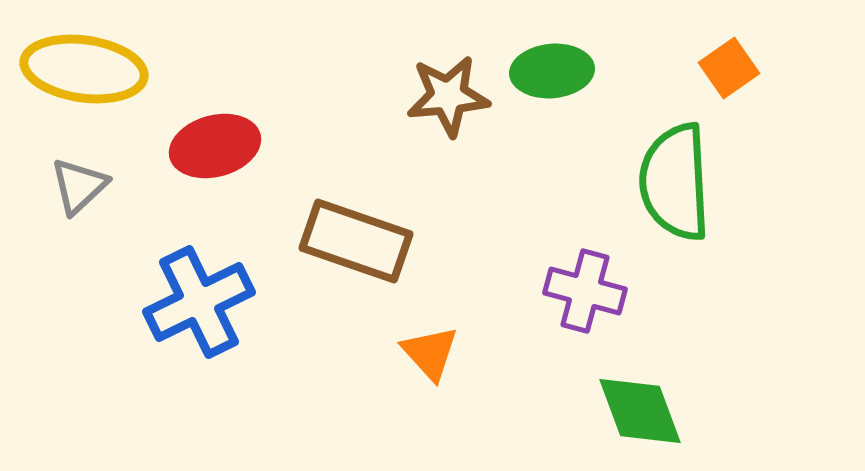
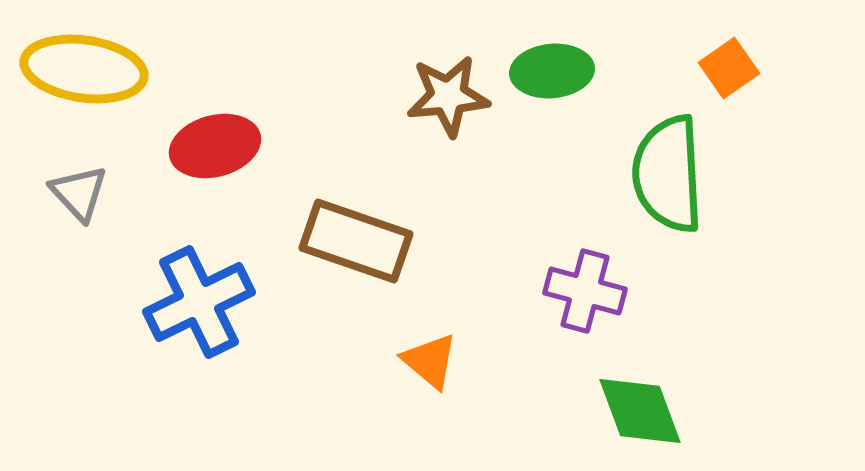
green semicircle: moved 7 px left, 8 px up
gray triangle: moved 7 px down; rotated 30 degrees counterclockwise
orange triangle: moved 8 px down; rotated 8 degrees counterclockwise
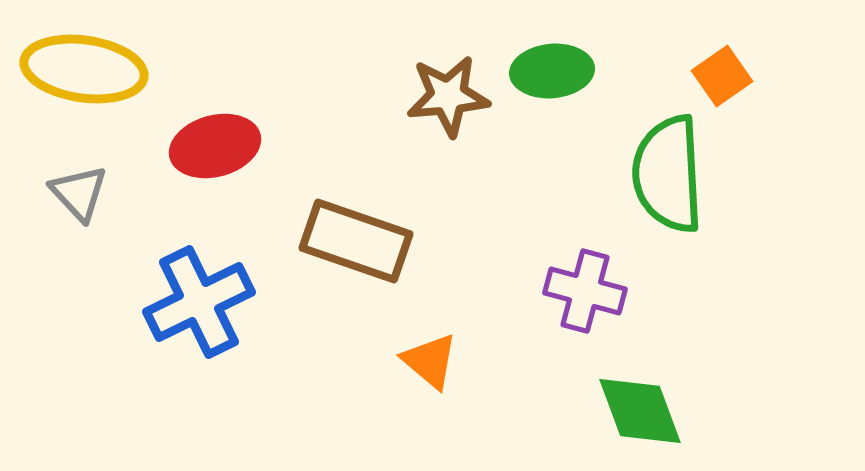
orange square: moved 7 px left, 8 px down
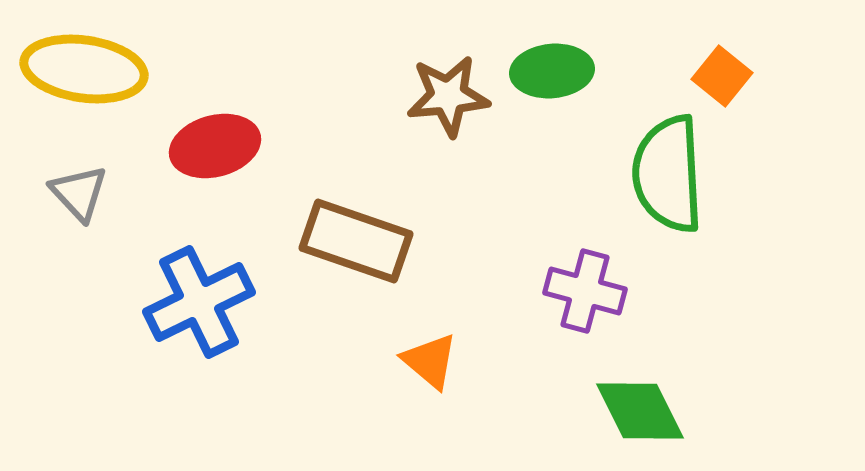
orange square: rotated 16 degrees counterclockwise
green diamond: rotated 6 degrees counterclockwise
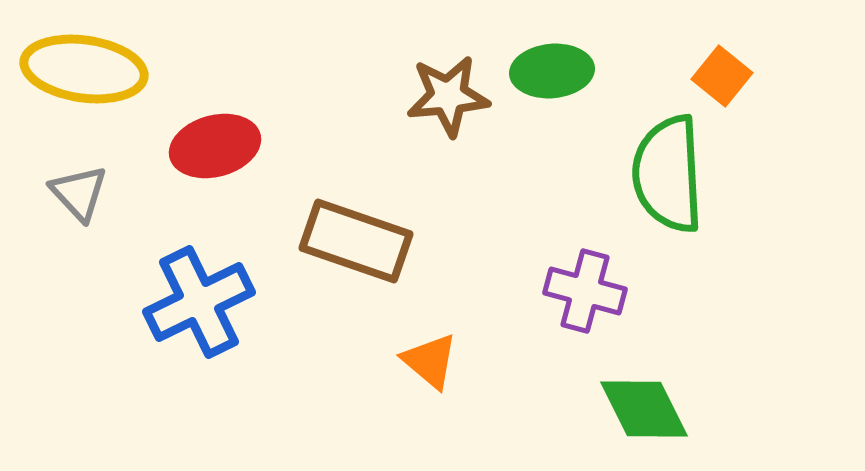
green diamond: moved 4 px right, 2 px up
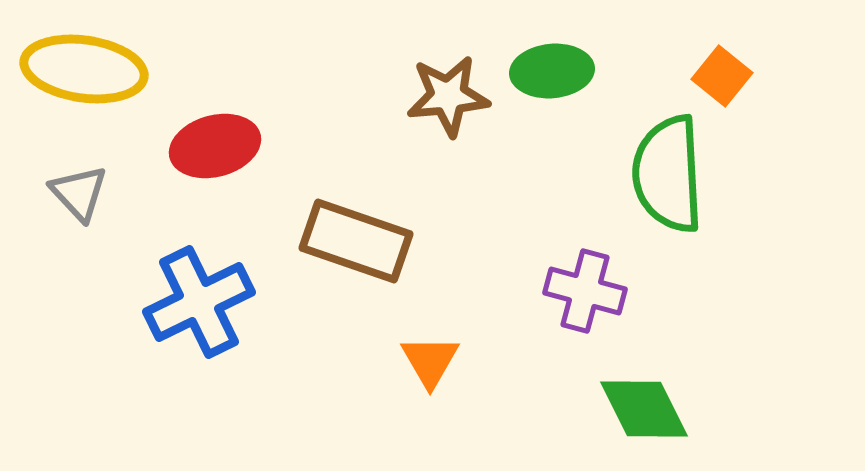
orange triangle: rotated 20 degrees clockwise
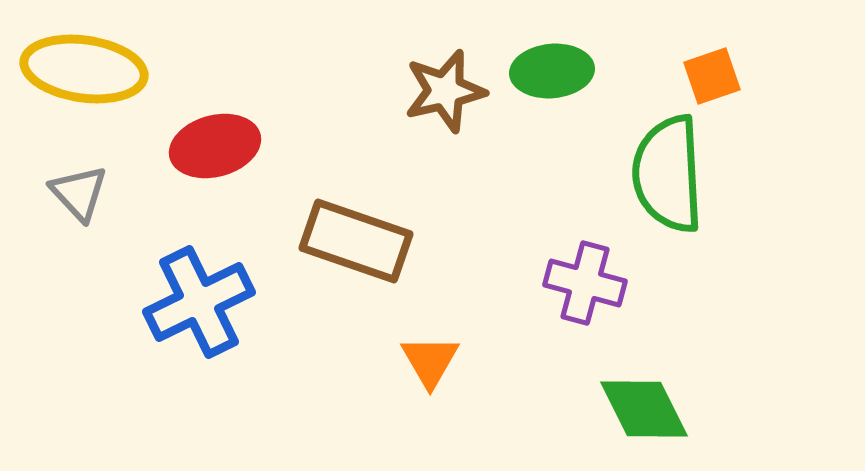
orange square: moved 10 px left; rotated 32 degrees clockwise
brown star: moved 3 px left, 5 px up; rotated 8 degrees counterclockwise
purple cross: moved 8 px up
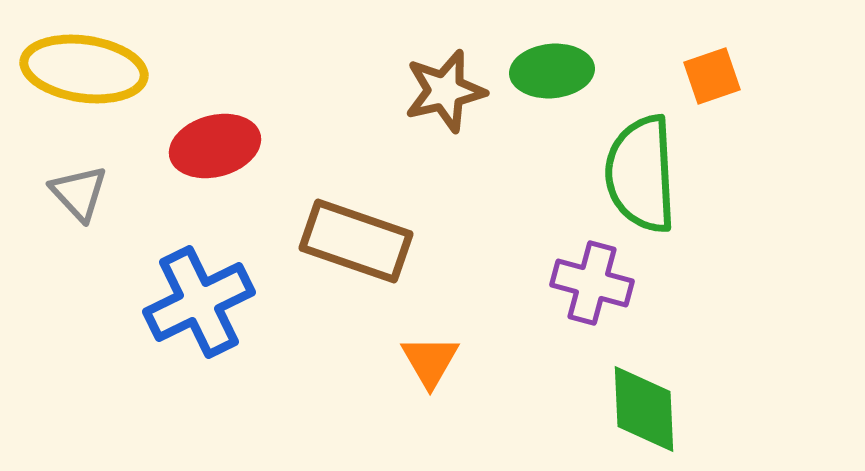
green semicircle: moved 27 px left
purple cross: moved 7 px right
green diamond: rotated 24 degrees clockwise
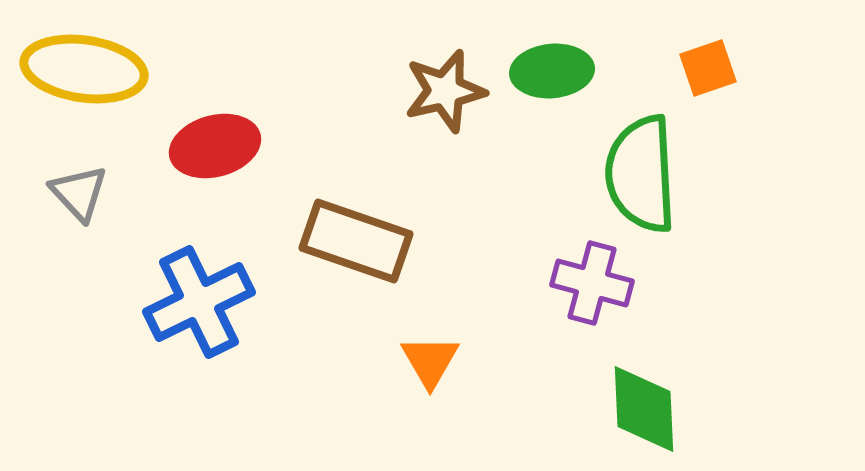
orange square: moved 4 px left, 8 px up
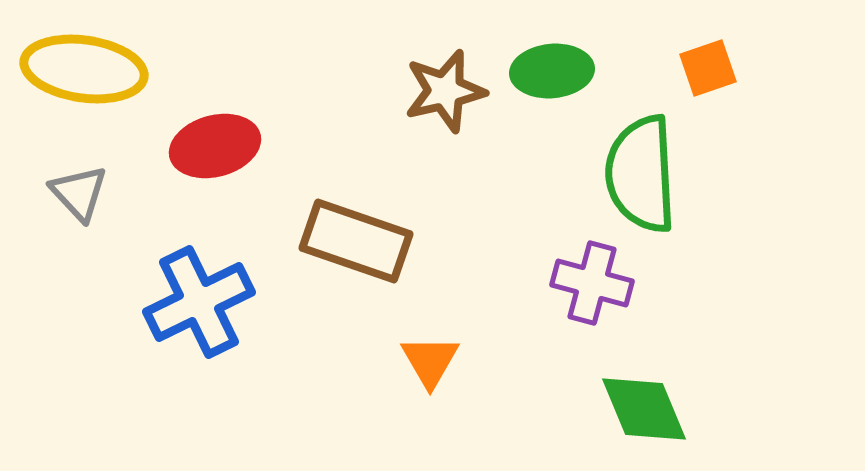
green diamond: rotated 20 degrees counterclockwise
